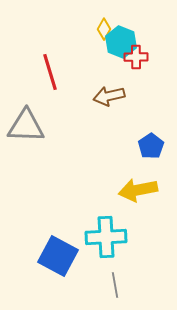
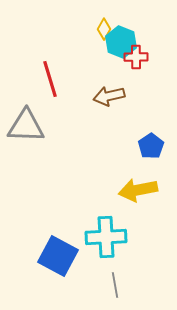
red line: moved 7 px down
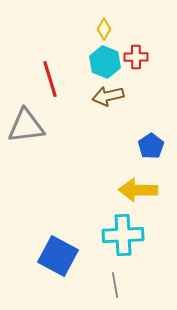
cyan hexagon: moved 16 px left, 20 px down
brown arrow: moved 1 px left
gray triangle: rotated 9 degrees counterclockwise
yellow arrow: rotated 12 degrees clockwise
cyan cross: moved 17 px right, 2 px up
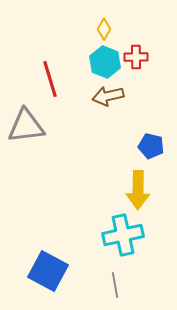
blue pentagon: rotated 25 degrees counterclockwise
yellow arrow: rotated 90 degrees counterclockwise
cyan cross: rotated 9 degrees counterclockwise
blue square: moved 10 px left, 15 px down
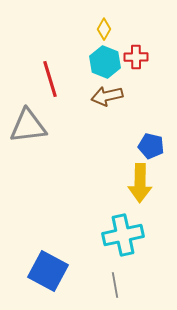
brown arrow: moved 1 px left
gray triangle: moved 2 px right
yellow arrow: moved 2 px right, 7 px up
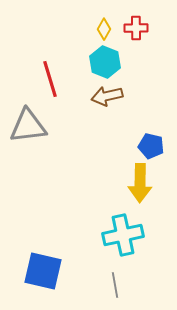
red cross: moved 29 px up
blue square: moved 5 px left; rotated 15 degrees counterclockwise
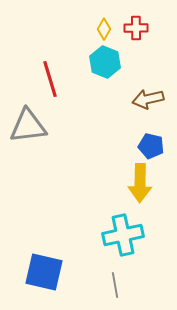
brown arrow: moved 41 px right, 3 px down
blue square: moved 1 px right, 1 px down
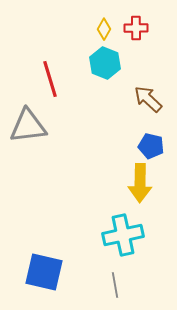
cyan hexagon: moved 1 px down
brown arrow: rotated 56 degrees clockwise
